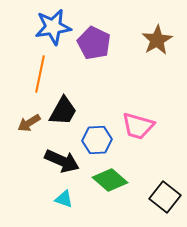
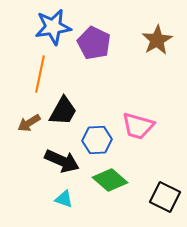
black square: rotated 12 degrees counterclockwise
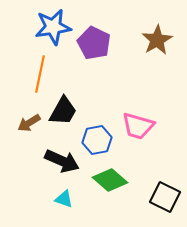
blue hexagon: rotated 8 degrees counterclockwise
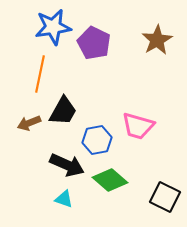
brown arrow: rotated 10 degrees clockwise
black arrow: moved 5 px right, 4 px down
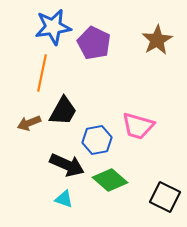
orange line: moved 2 px right, 1 px up
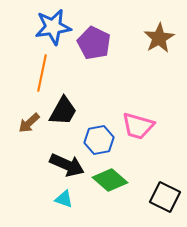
brown star: moved 2 px right, 2 px up
brown arrow: rotated 20 degrees counterclockwise
blue hexagon: moved 2 px right
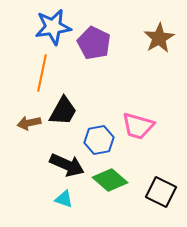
brown arrow: rotated 30 degrees clockwise
black square: moved 4 px left, 5 px up
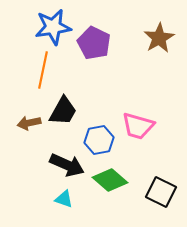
orange line: moved 1 px right, 3 px up
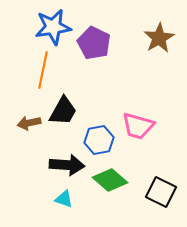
black arrow: rotated 20 degrees counterclockwise
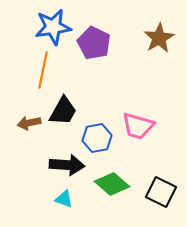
blue hexagon: moved 2 px left, 2 px up
green diamond: moved 2 px right, 4 px down
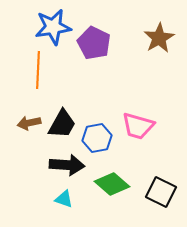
orange line: moved 5 px left; rotated 9 degrees counterclockwise
black trapezoid: moved 1 px left, 13 px down
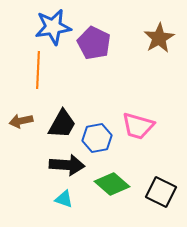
brown arrow: moved 8 px left, 2 px up
